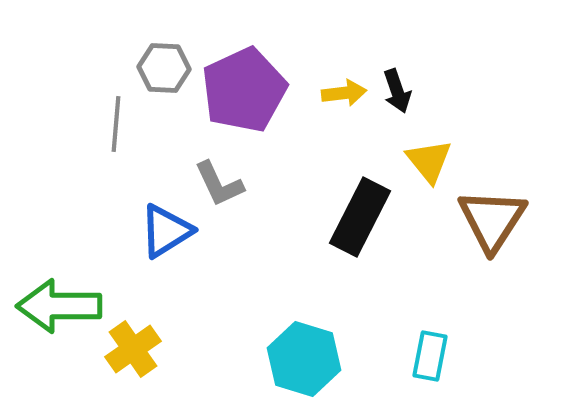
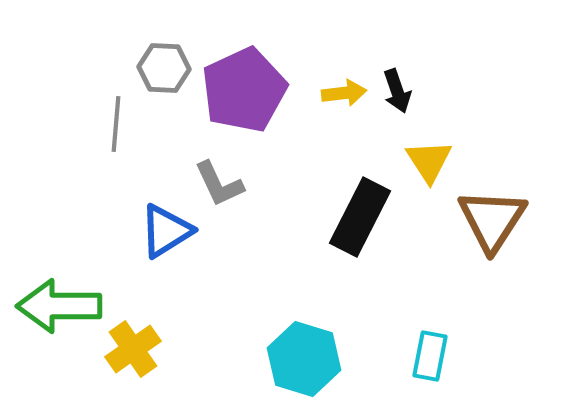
yellow triangle: rotated 6 degrees clockwise
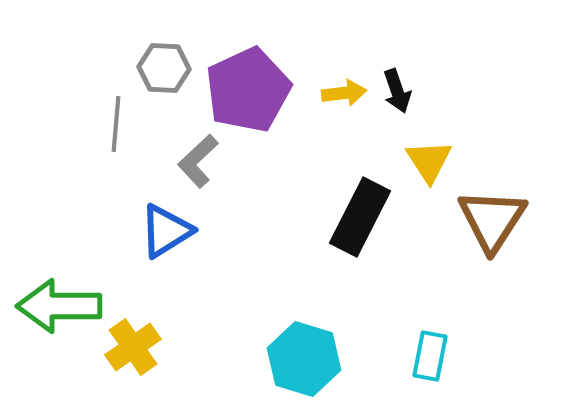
purple pentagon: moved 4 px right
gray L-shape: moved 21 px left, 23 px up; rotated 72 degrees clockwise
yellow cross: moved 2 px up
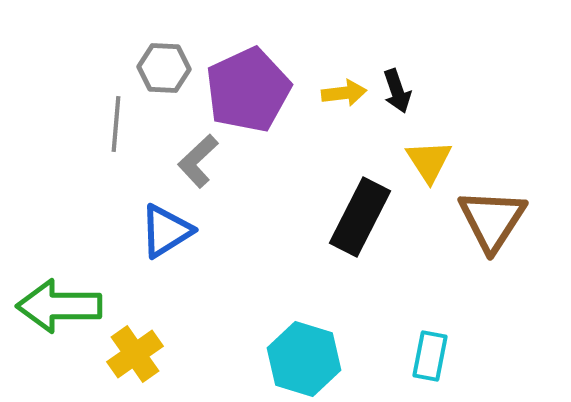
yellow cross: moved 2 px right, 7 px down
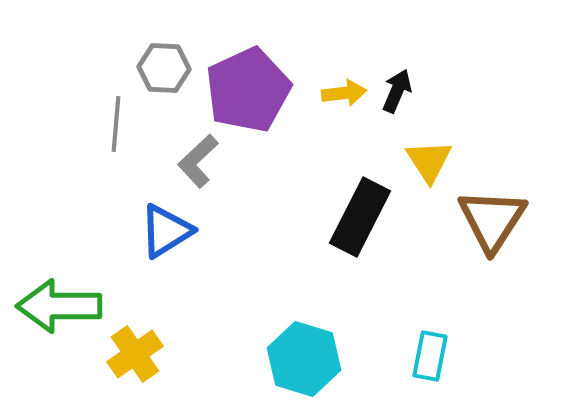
black arrow: rotated 138 degrees counterclockwise
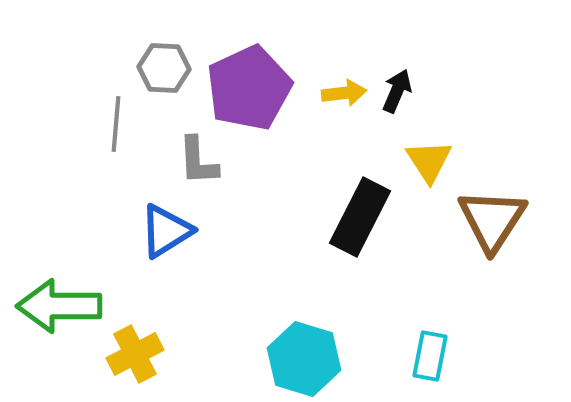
purple pentagon: moved 1 px right, 2 px up
gray L-shape: rotated 50 degrees counterclockwise
yellow cross: rotated 8 degrees clockwise
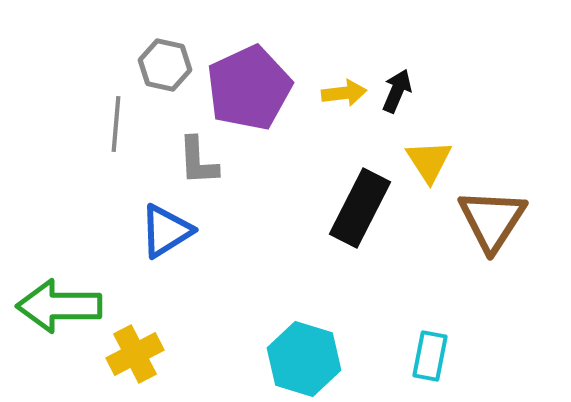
gray hexagon: moved 1 px right, 3 px up; rotated 9 degrees clockwise
black rectangle: moved 9 px up
